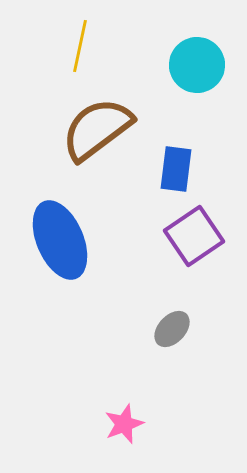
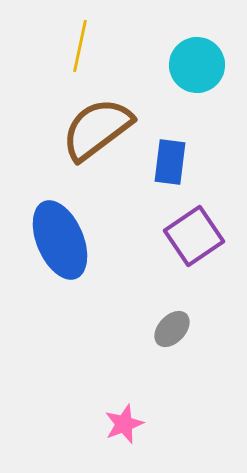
blue rectangle: moved 6 px left, 7 px up
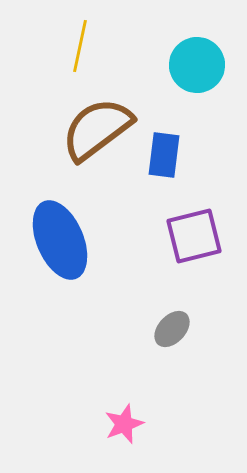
blue rectangle: moved 6 px left, 7 px up
purple square: rotated 20 degrees clockwise
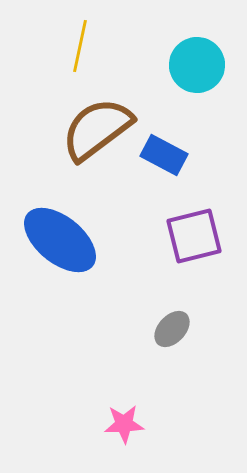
blue rectangle: rotated 69 degrees counterclockwise
blue ellipse: rotated 28 degrees counterclockwise
pink star: rotated 18 degrees clockwise
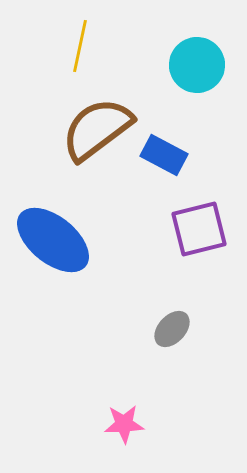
purple square: moved 5 px right, 7 px up
blue ellipse: moved 7 px left
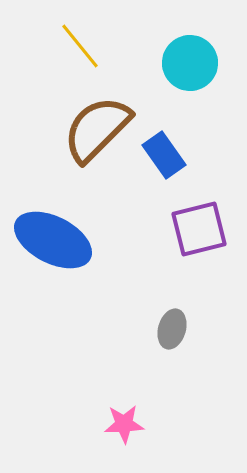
yellow line: rotated 51 degrees counterclockwise
cyan circle: moved 7 px left, 2 px up
brown semicircle: rotated 8 degrees counterclockwise
blue rectangle: rotated 27 degrees clockwise
blue ellipse: rotated 12 degrees counterclockwise
gray ellipse: rotated 27 degrees counterclockwise
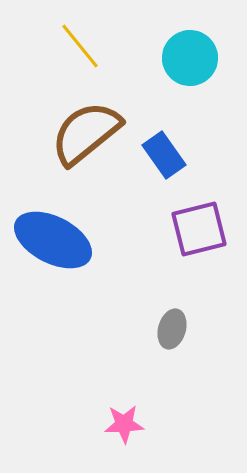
cyan circle: moved 5 px up
brown semicircle: moved 11 px left, 4 px down; rotated 6 degrees clockwise
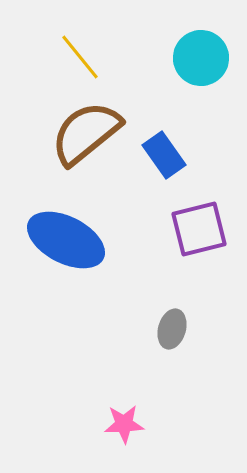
yellow line: moved 11 px down
cyan circle: moved 11 px right
blue ellipse: moved 13 px right
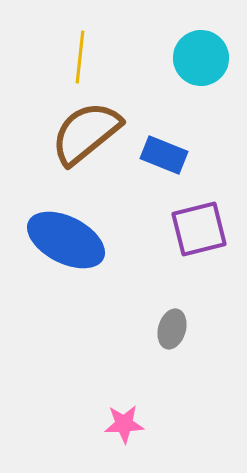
yellow line: rotated 45 degrees clockwise
blue rectangle: rotated 33 degrees counterclockwise
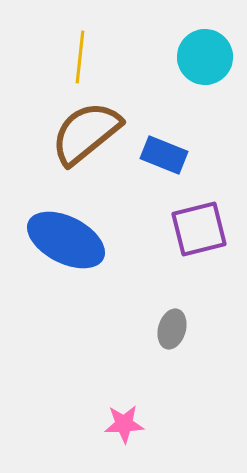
cyan circle: moved 4 px right, 1 px up
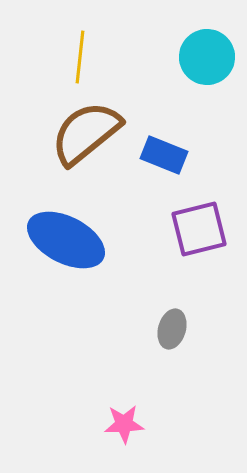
cyan circle: moved 2 px right
